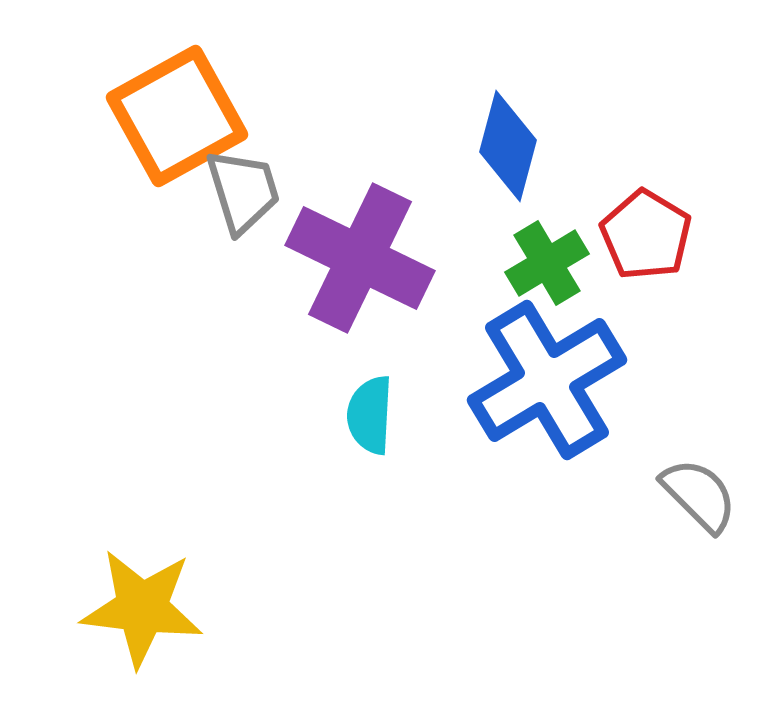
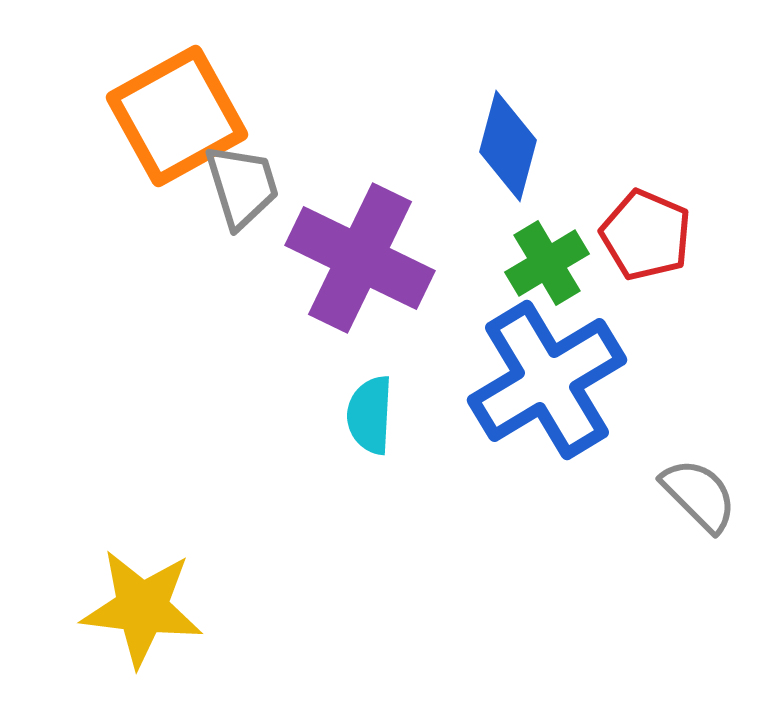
gray trapezoid: moved 1 px left, 5 px up
red pentagon: rotated 8 degrees counterclockwise
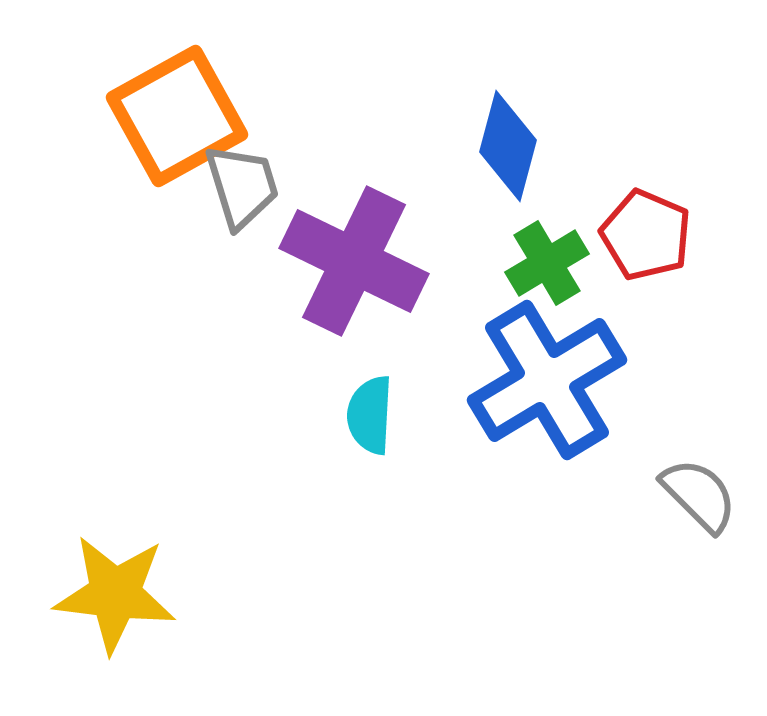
purple cross: moved 6 px left, 3 px down
yellow star: moved 27 px left, 14 px up
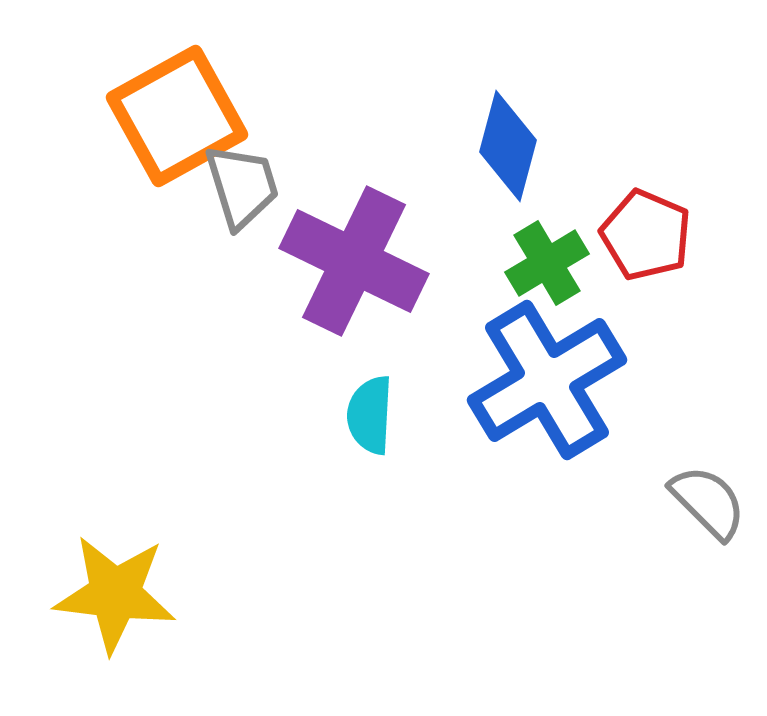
gray semicircle: moved 9 px right, 7 px down
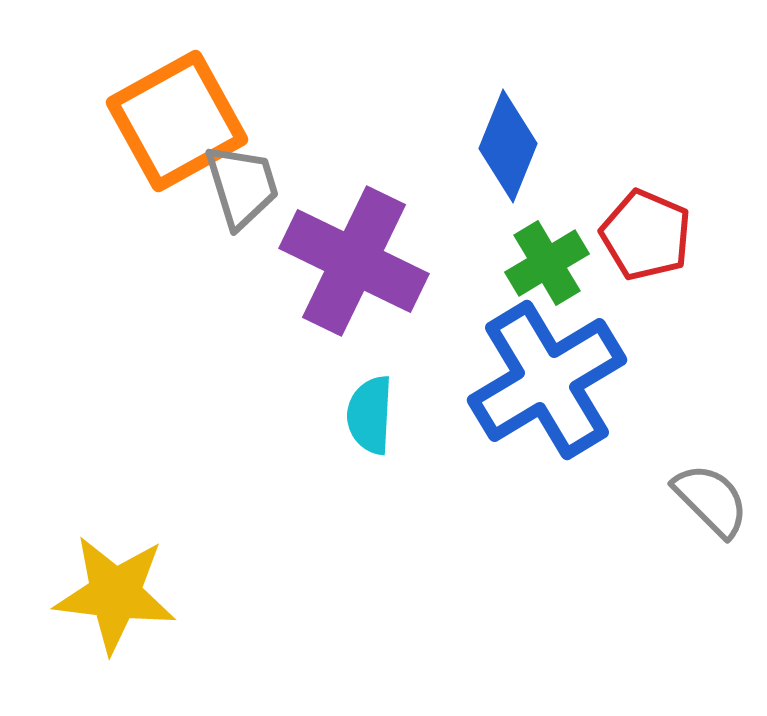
orange square: moved 5 px down
blue diamond: rotated 7 degrees clockwise
gray semicircle: moved 3 px right, 2 px up
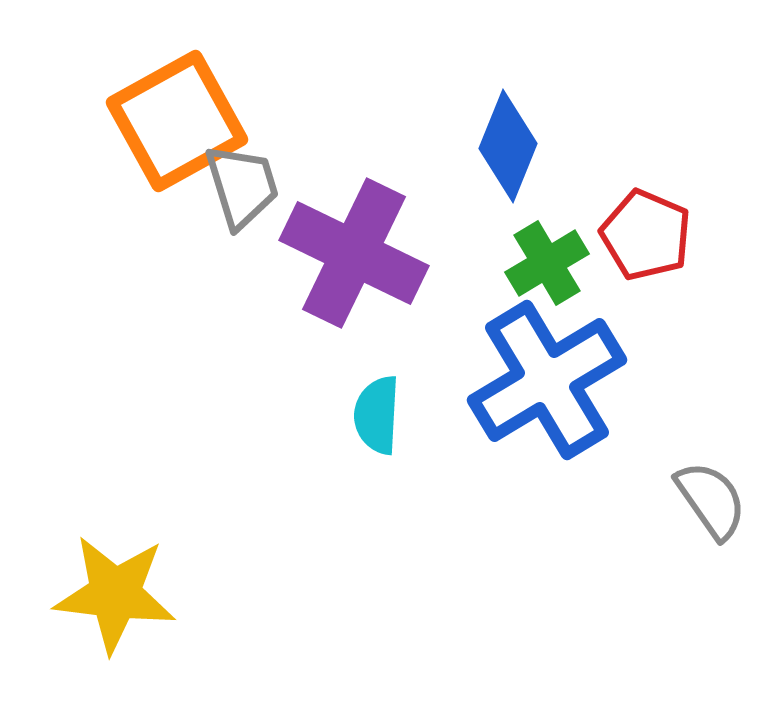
purple cross: moved 8 px up
cyan semicircle: moved 7 px right
gray semicircle: rotated 10 degrees clockwise
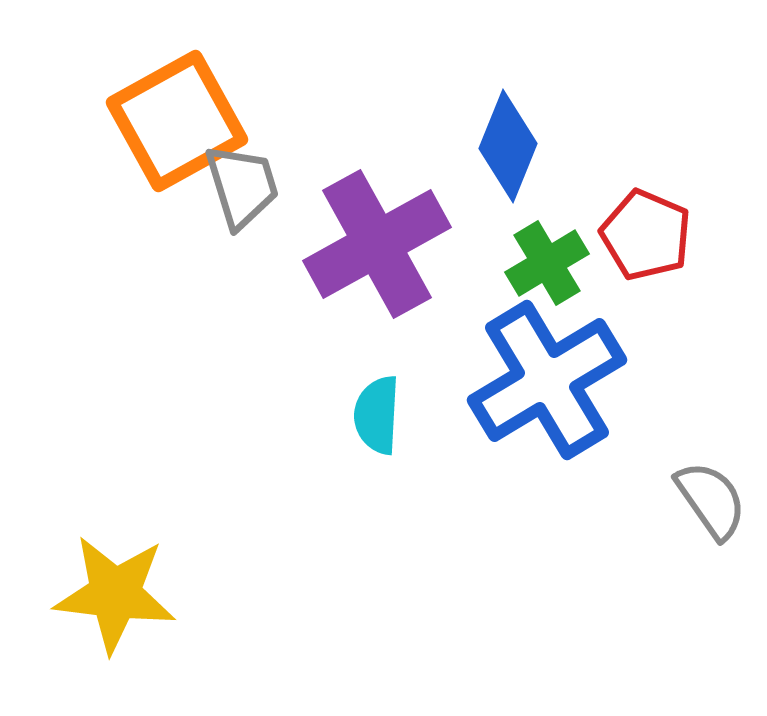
purple cross: moved 23 px right, 9 px up; rotated 35 degrees clockwise
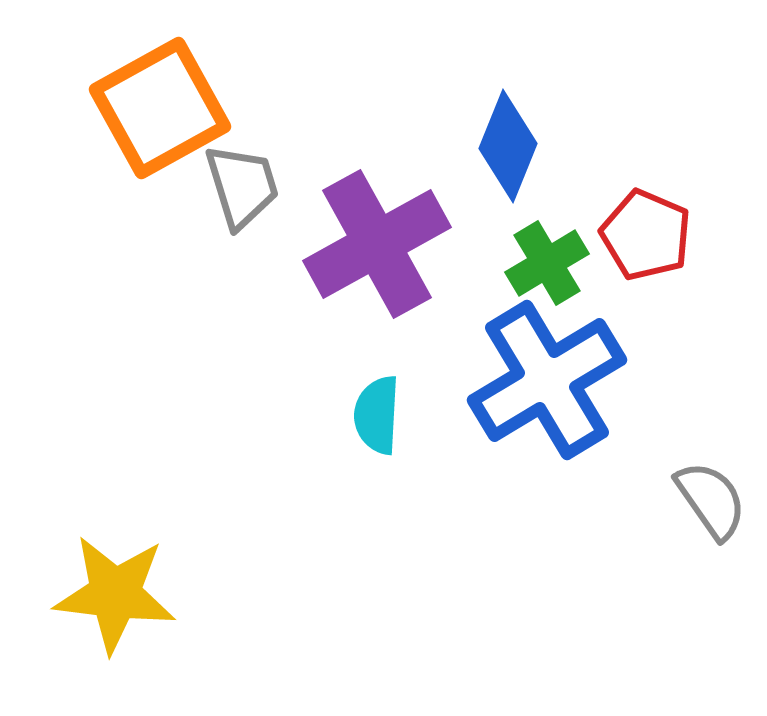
orange square: moved 17 px left, 13 px up
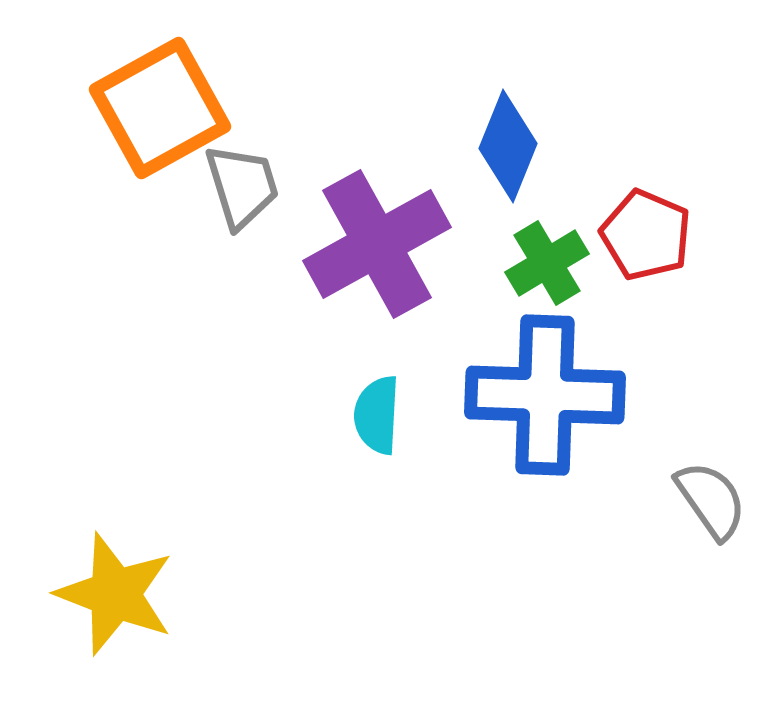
blue cross: moved 2 px left, 15 px down; rotated 33 degrees clockwise
yellow star: rotated 14 degrees clockwise
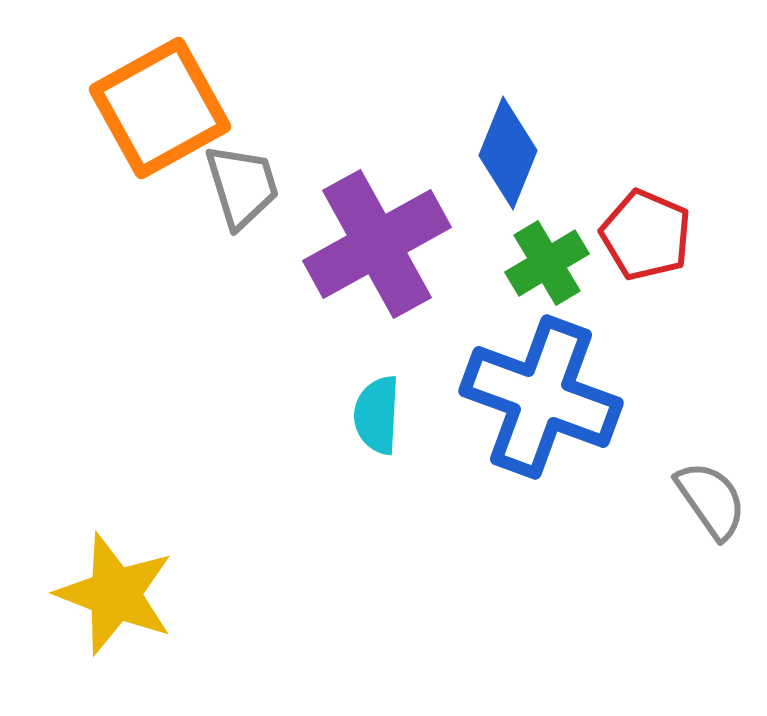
blue diamond: moved 7 px down
blue cross: moved 4 px left, 2 px down; rotated 18 degrees clockwise
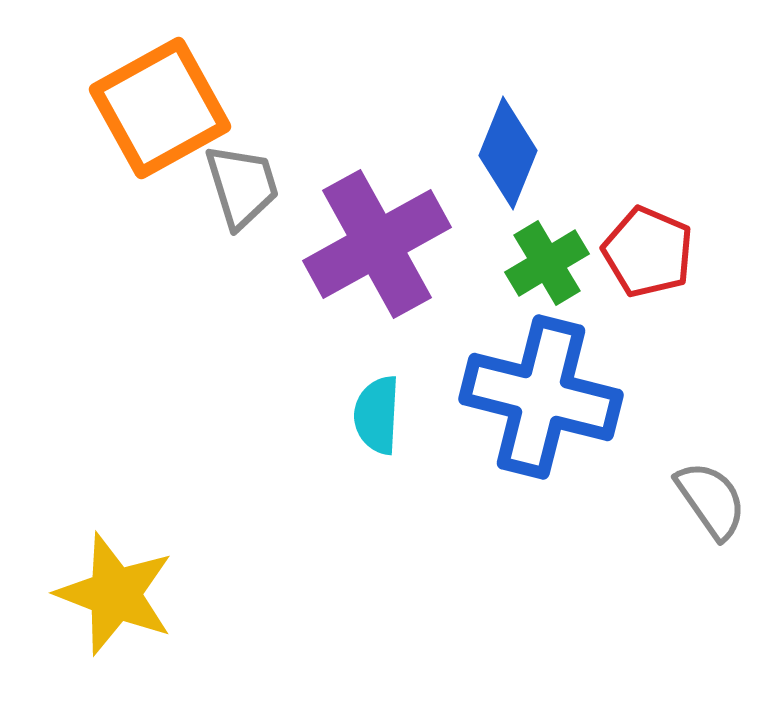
red pentagon: moved 2 px right, 17 px down
blue cross: rotated 6 degrees counterclockwise
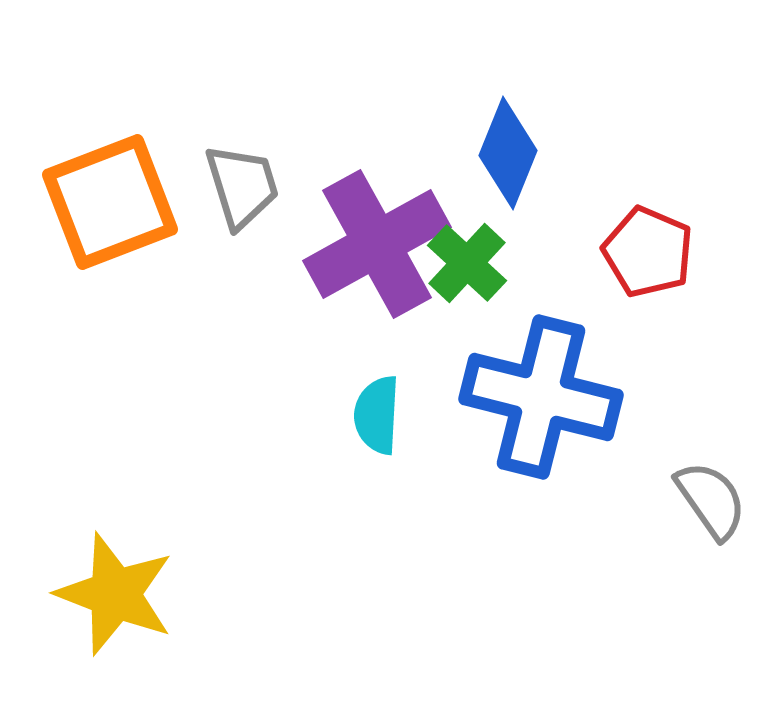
orange square: moved 50 px left, 94 px down; rotated 8 degrees clockwise
green cross: moved 80 px left; rotated 16 degrees counterclockwise
